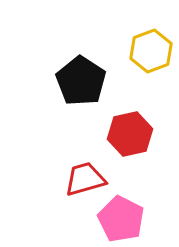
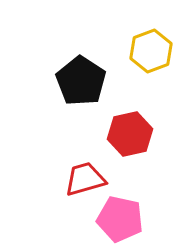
pink pentagon: moved 1 px left; rotated 15 degrees counterclockwise
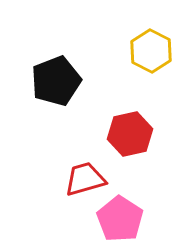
yellow hexagon: rotated 12 degrees counterclockwise
black pentagon: moved 25 px left; rotated 18 degrees clockwise
pink pentagon: rotated 21 degrees clockwise
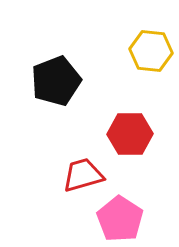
yellow hexagon: rotated 21 degrees counterclockwise
red hexagon: rotated 12 degrees clockwise
red trapezoid: moved 2 px left, 4 px up
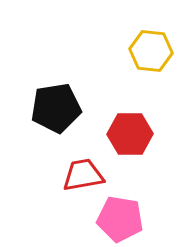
black pentagon: moved 27 px down; rotated 12 degrees clockwise
red trapezoid: rotated 6 degrees clockwise
pink pentagon: rotated 24 degrees counterclockwise
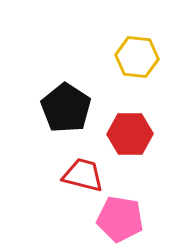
yellow hexagon: moved 14 px left, 6 px down
black pentagon: moved 10 px right; rotated 30 degrees counterclockwise
red trapezoid: rotated 24 degrees clockwise
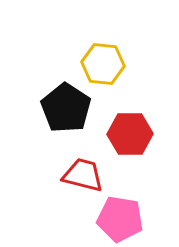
yellow hexagon: moved 34 px left, 7 px down
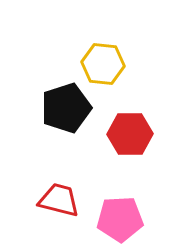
black pentagon: rotated 21 degrees clockwise
red trapezoid: moved 24 px left, 25 px down
pink pentagon: rotated 12 degrees counterclockwise
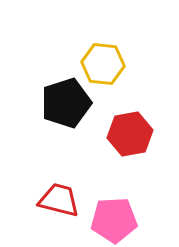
black pentagon: moved 5 px up
red hexagon: rotated 9 degrees counterclockwise
pink pentagon: moved 6 px left, 1 px down
